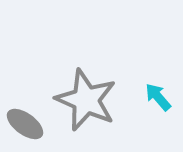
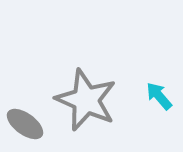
cyan arrow: moved 1 px right, 1 px up
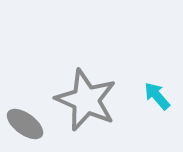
cyan arrow: moved 2 px left
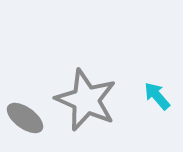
gray ellipse: moved 6 px up
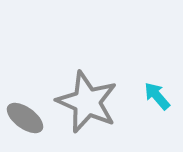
gray star: moved 1 px right, 2 px down
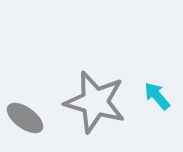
gray star: moved 8 px right; rotated 8 degrees counterclockwise
